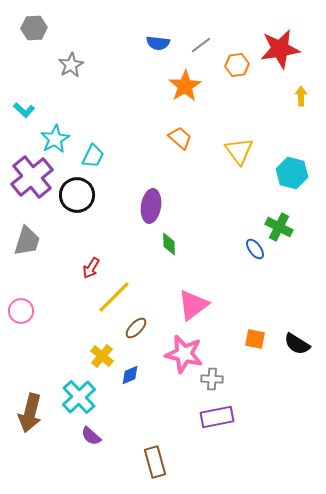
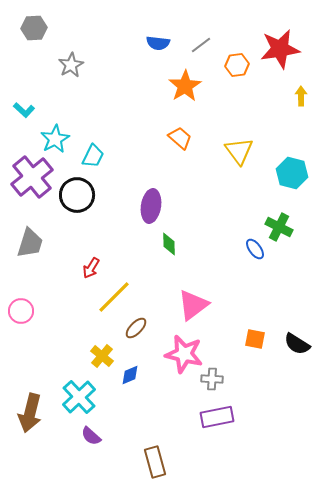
gray trapezoid: moved 3 px right, 2 px down
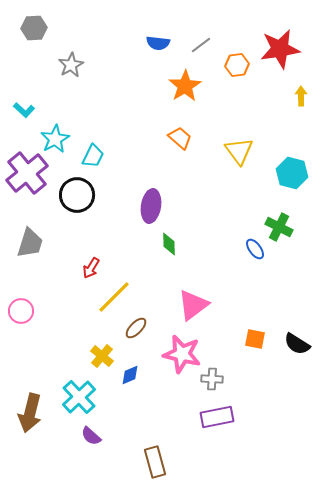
purple cross: moved 5 px left, 4 px up
pink star: moved 2 px left
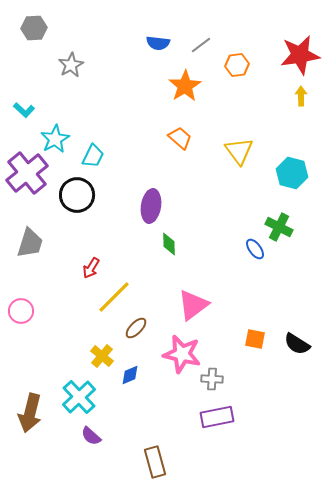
red star: moved 20 px right, 6 px down
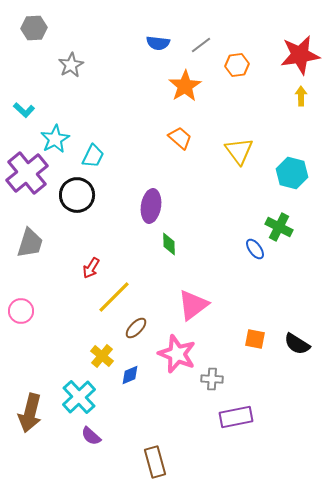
pink star: moved 5 px left; rotated 9 degrees clockwise
purple rectangle: moved 19 px right
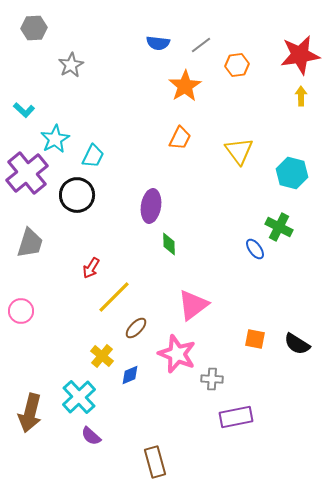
orange trapezoid: rotated 75 degrees clockwise
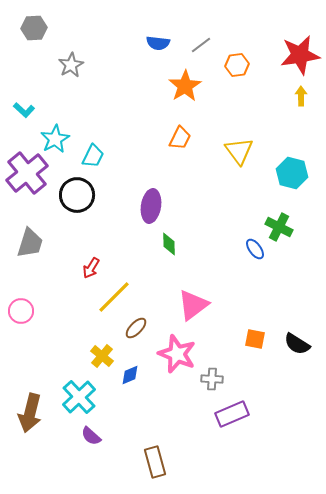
purple rectangle: moved 4 px left, 3 px up; rotated 12 degrees counterclockwise
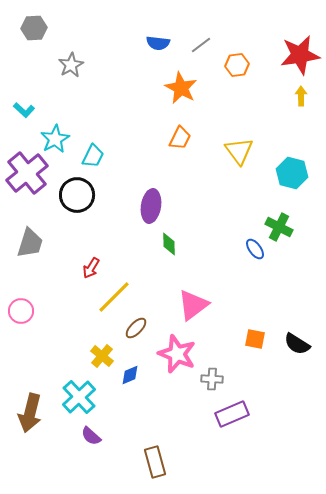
orange star: moved 4 px left, 2 px down; rotated 12 degrees counterclockwise
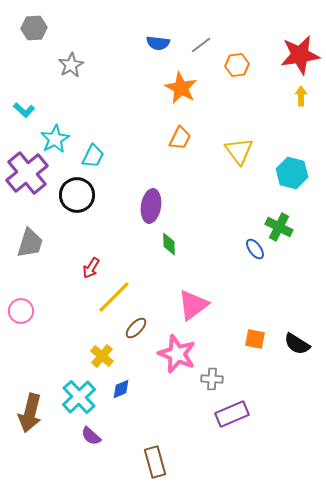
blue diamond: moved 9 px left, 14 px down
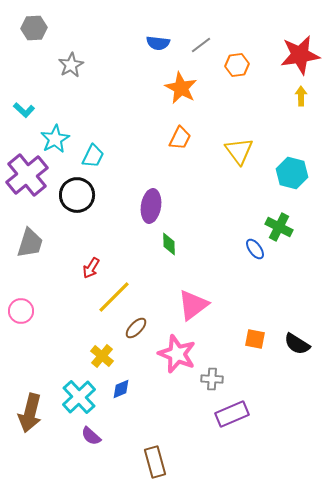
purple cross: moved 2 px down
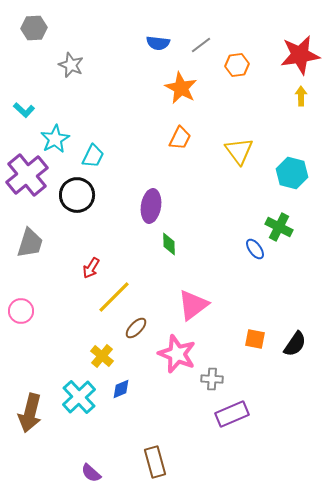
gray star: rotated 20 degrees counterclockwise
black semicircle: moved 2 px left; rotated 88 degrees counterclockwise
purple semicircle: moved 37 px down
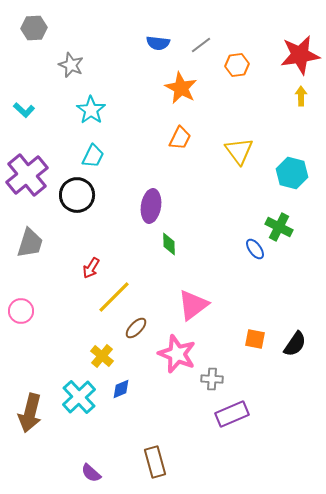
cyan star: moved 36 px right, 29 px up; rotated 8 degrees counterclockwise
